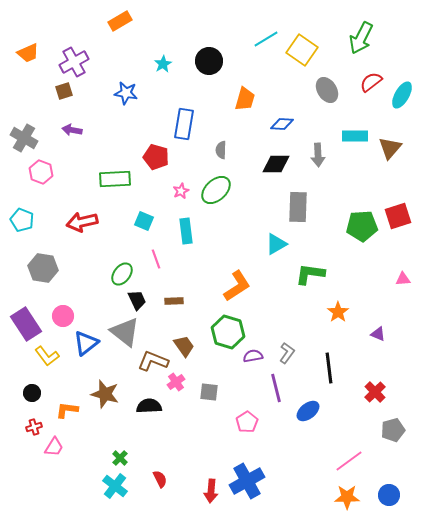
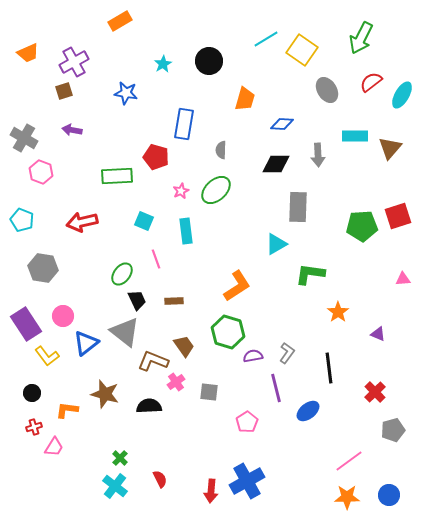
green rectangle at (115, 179): moved 2 px right, 3 px up
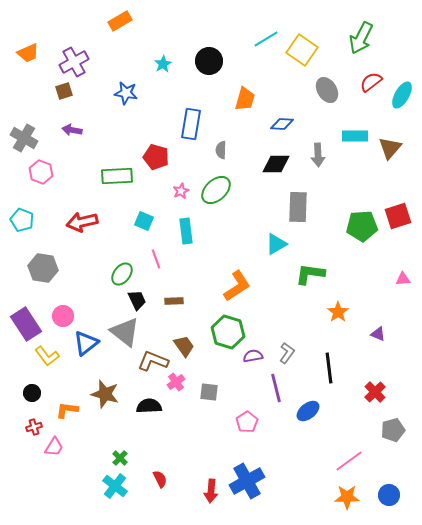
blue rectangle at (184, 124): moved 7 px right
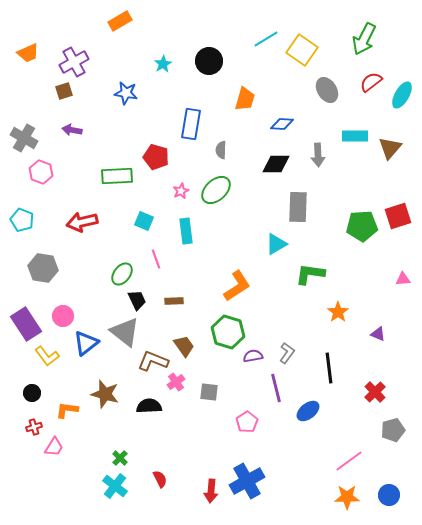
green arrow at (361, 38): moved 3 px right, 1 px down
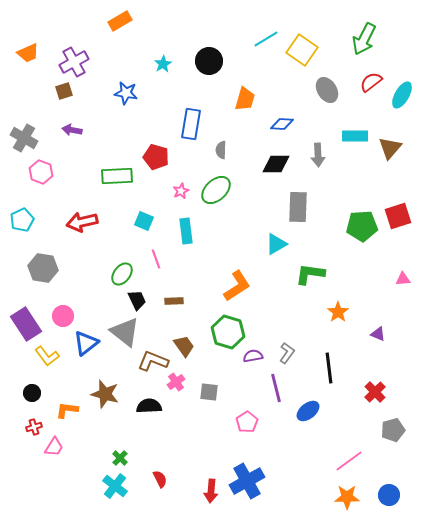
cyan pentagon at (22, 220): rotated 25 degrees clockwise
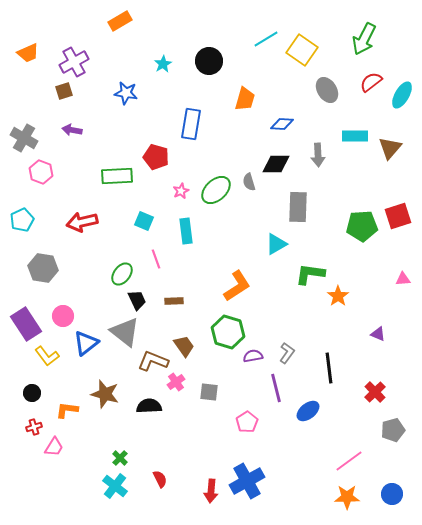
gray semicircle at (221, 150): moved 28 px right, 32 px down; rotated 18 degrees counterclockwise
orange star at (338, 312): moved 16 px up
blue circle at (389, 495): moved 3 px right, 1 px up
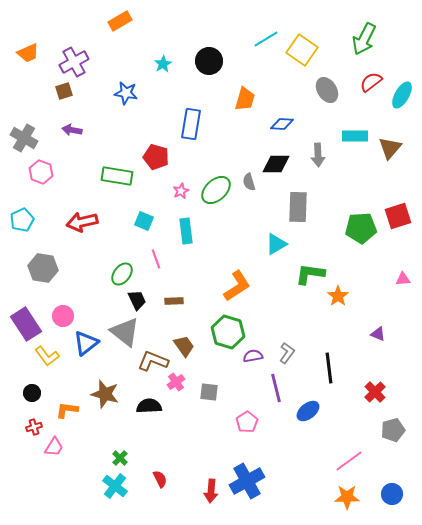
green rectangle at (117, 176): rotated 12 degrees clockwise
green pentagon at (362, 226): moved 1 px left, 2 px down
